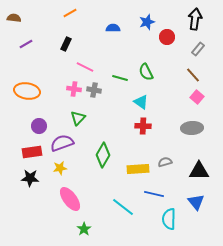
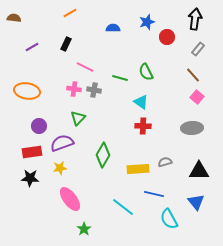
purple line: moved 6 px right, 3 px down
cyan semicircle: rotated 30 degrees counterclockwise
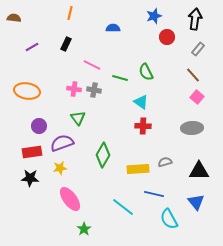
orange line: rotated 48 degrees counterclockwise
blue star: moved 7 px right, 6 px up
pink line: moved 7 px right, 2 px up
green triangle: rotated 21 degrees counterclockwise
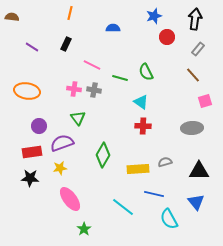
brown semicircle: moved 2 px left, 1 px up
purple line: rotated 64 degrees clockwise
pink square: moved 8 px right, 4 px down; rotated 32 degrees clockwise
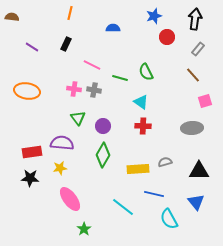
purple circle: moved 64 px right
purple semicircle: rotated 25 degrees clockwise
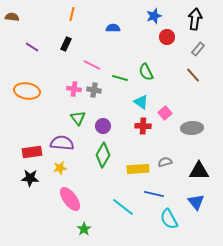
orange line: moved 2 px right, 1 px down
pink square: moved 40 px left, 12 px down; rotated 24 degrees counterclockwise
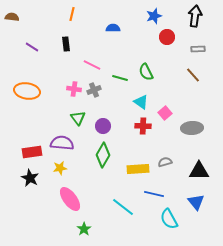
black arrow: moved 3 px up
black rectangle: rotated 32 degrees counterclockwise
gray rectangle: rotated 48 degrees clockwise
gray cross: rotated 32 degrees counterclockwise
black star: rotated 24 degrees clockwise
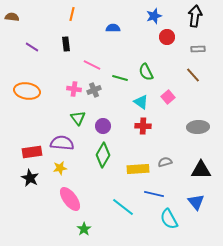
pink square: moved 3 px right, 16 px up
gray ellipse: moved 6 px right, 1 px up
black triangle: moved 2 px right, 1 px up
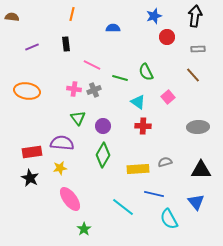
purple line: rotated 56 degrees counterclockwise
cyan triangle: moved 3 px left
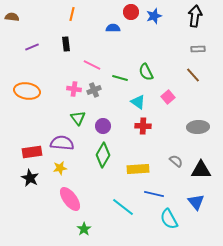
red circle: moved 36 px left, 25 px up
gray semicircle: moved 11 px right, 1 px up; rotated 56 degrees clockwise
